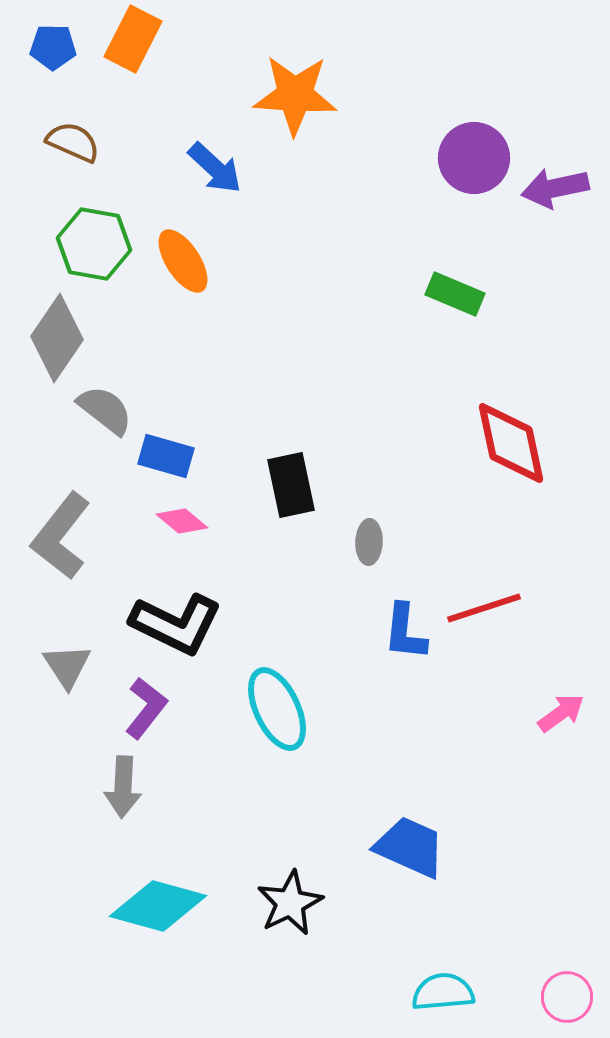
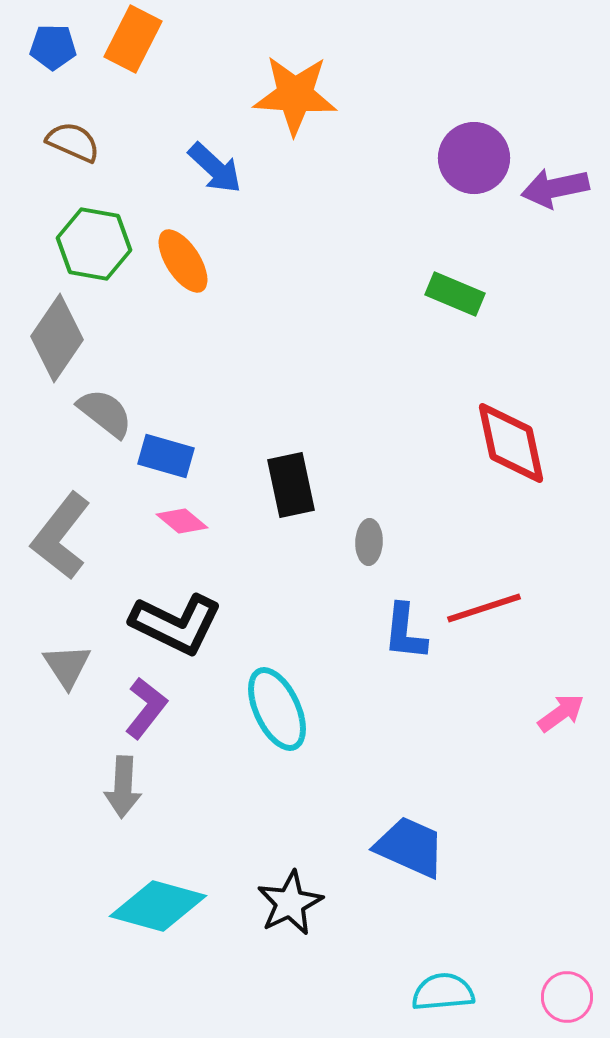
gray semicircle: moved 3 px down
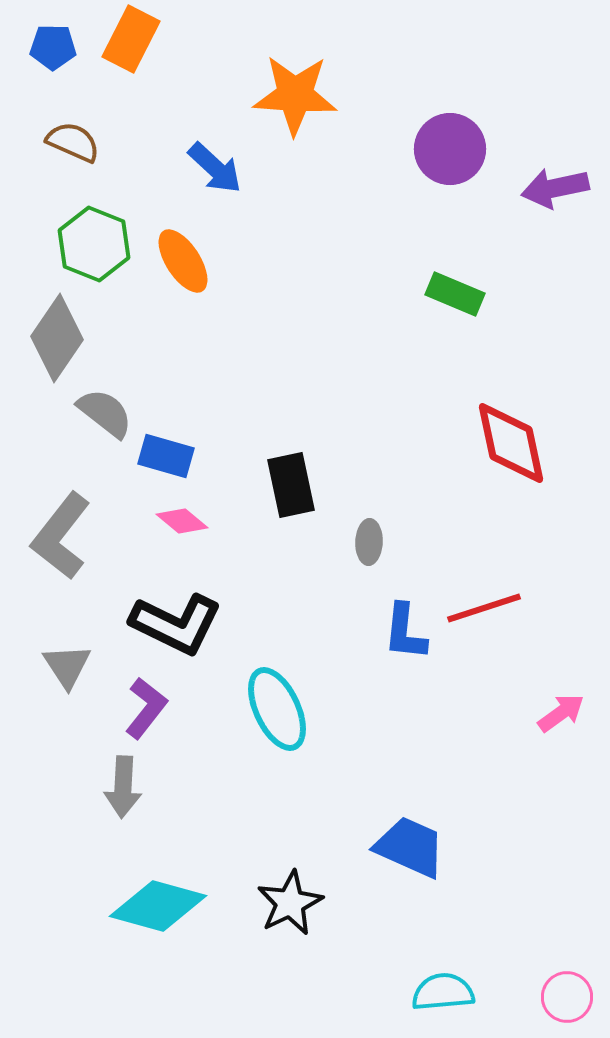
orange rectangle: moved 2 px left
purple circle: moved 24 px left, 9 px up
green hexagon: rotated 12 degrees clockwise
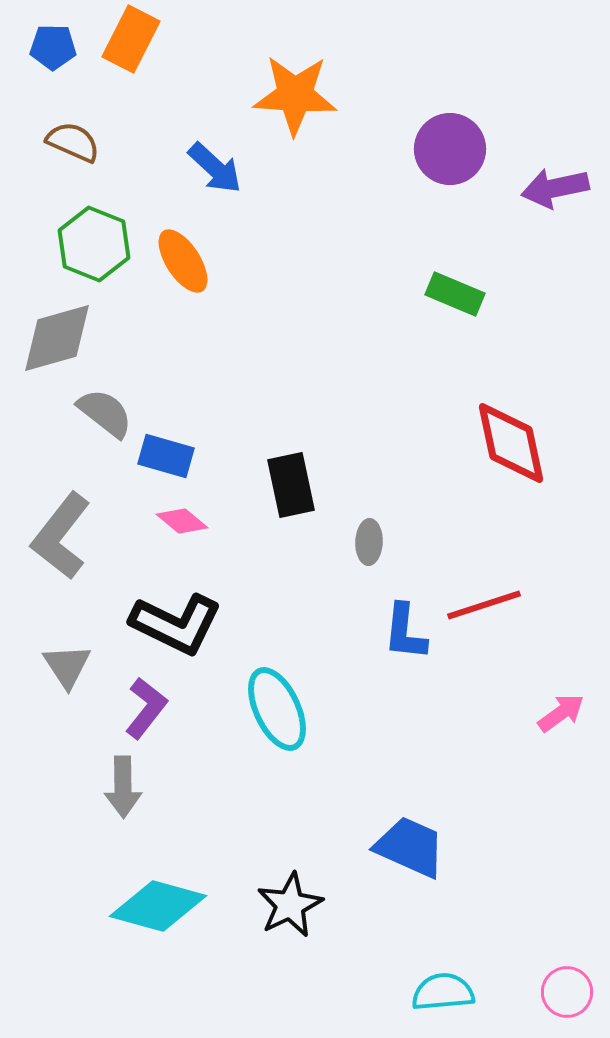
gray diamond: rotated 40 degrees clockwise
red line: moved 3 px up
gray arrow: rotated 4 degrees counterclockwise
black star: moved 2 px down
pink circle: moved 5 px up
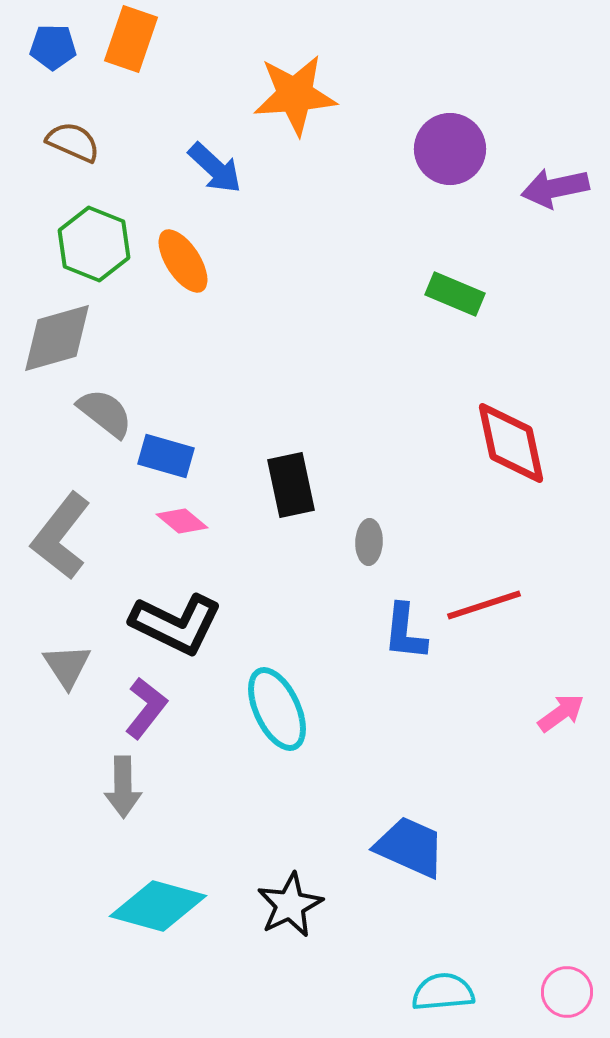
orange rectangle: rotated 8 degrees counterclockwise
orange star: rotated 8 degrees counterclockwise
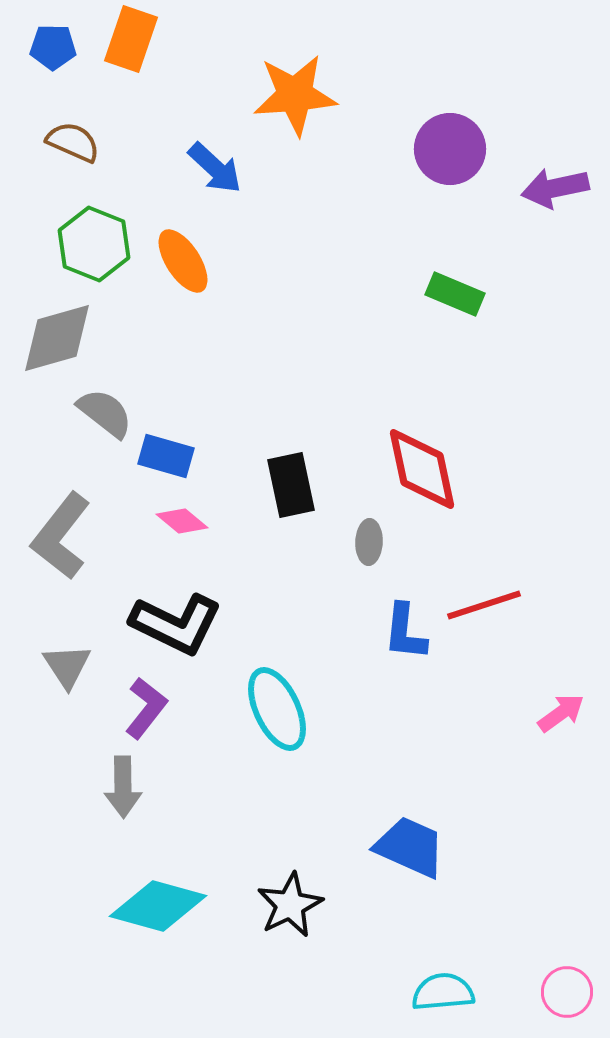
red diamond: moved 89 px left, 26 px down
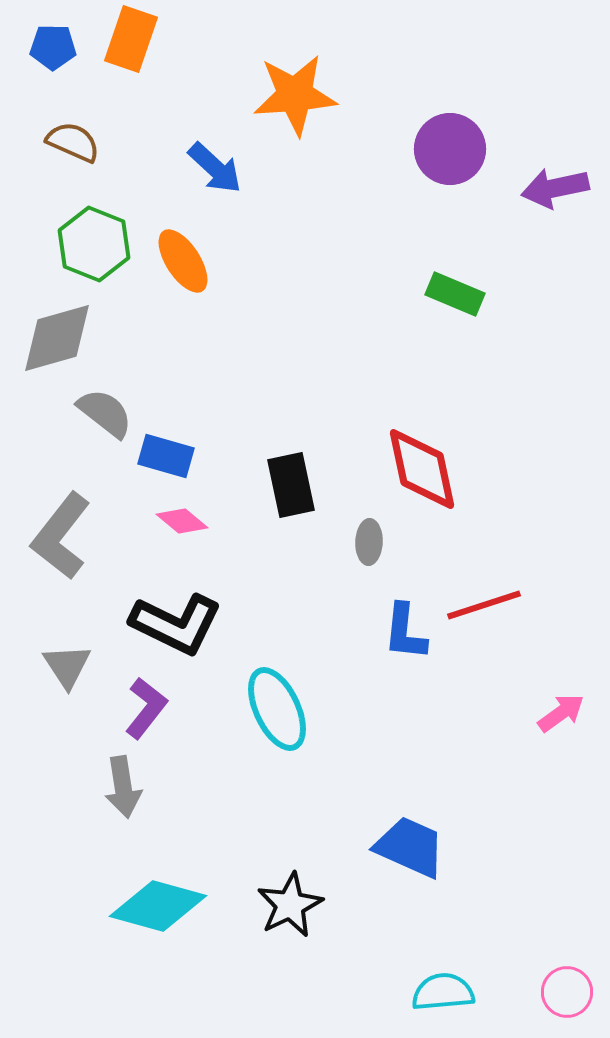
gray arrow: rotated 8 degrees counterclockwise
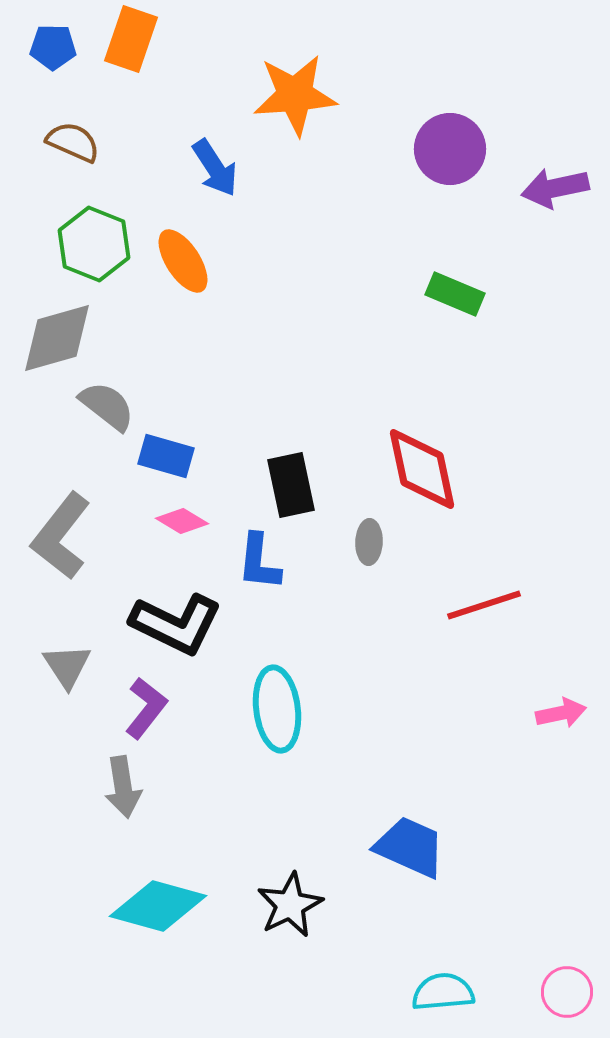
blue arrow: rotated 14 degrees clockwise
gray semicircle: moved 2 px right, 7 px up
pink diamond: rotated 9 degrees counterclockwise
blue L-shape: moved 146 px left, 70 px up
cyan ellipse: rotated 18 degrees clockwise
pink arrow: rotated 24 degrees clockwise
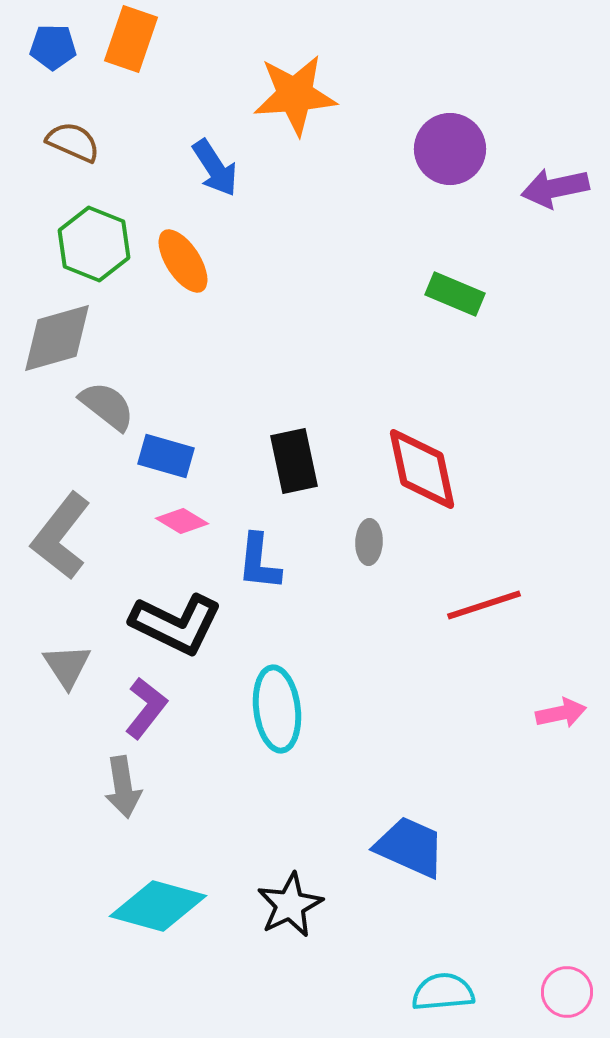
black rectangle: moved 3 px right, 24 px up
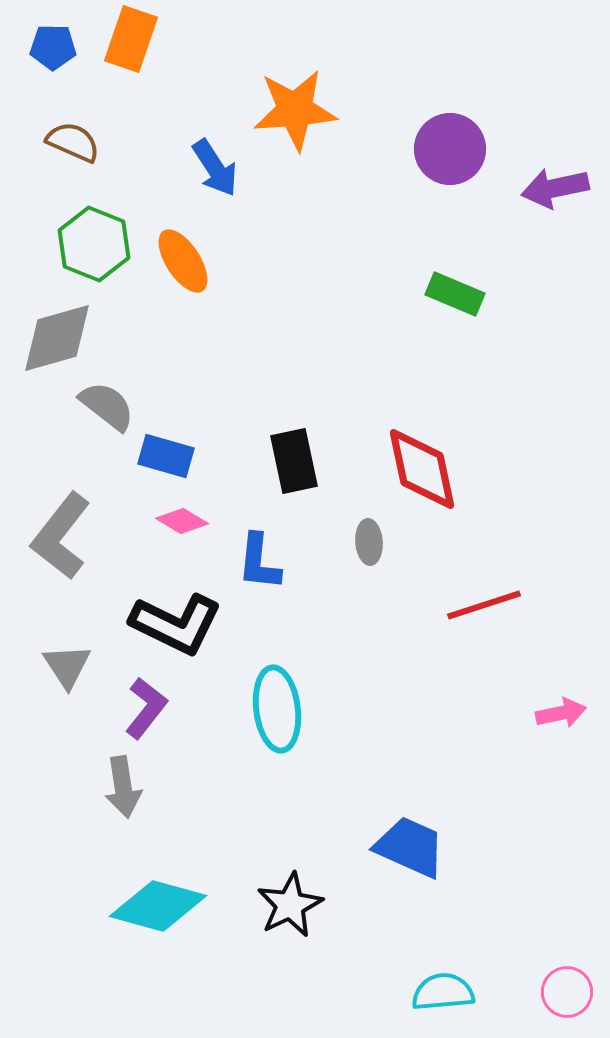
orange star: moved 15 px down
gray ellipse: rotated 6 degrees counterclockwise
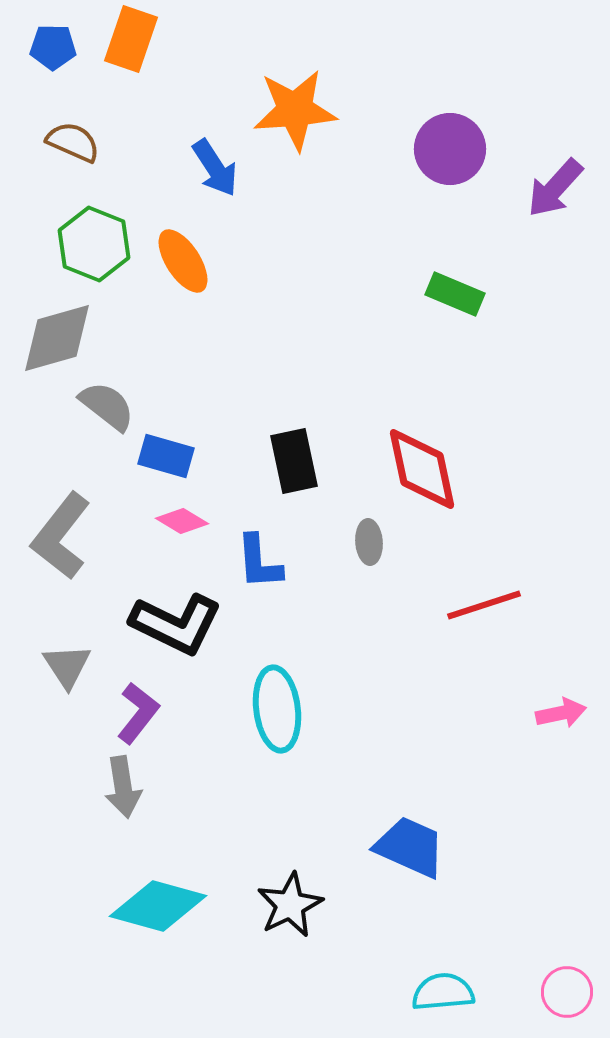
purple arrow: rotated 36 degrees counterclockwise
blue L-shape: rotated 10 degrees counterclockwise
purple L-shape: moved 8 px left, 5 px down
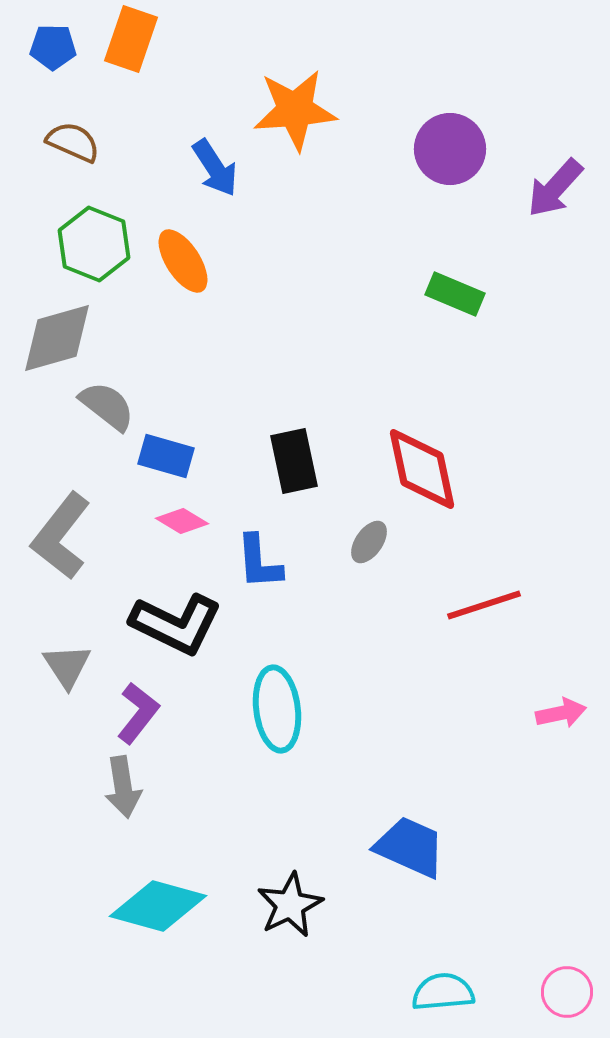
gray ellipse: rotated 39 degrees clockwise
